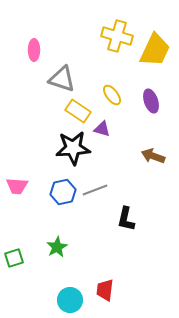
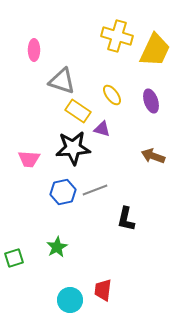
gray triangle: moved 2 px down
pink trapezoid: moved 12 px right, 27 px up
red trapezoid: moved 2 px left
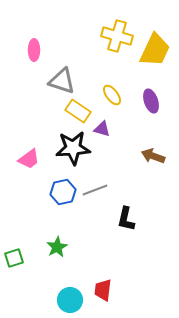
pink trapezoid: rotated 40 degrees counterclockwise
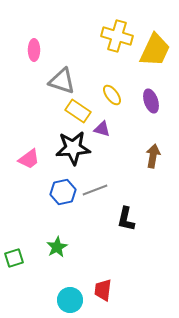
brown arrow: rotated 80 degrees clockwise
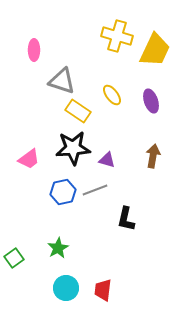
purple triangle: moved 5 px right, 31 px down
green star: moved 1 px right, 1 px down
green square: rotated 18 degrees counterclockwise
cyan circle: moved 4 px left, 12 px up
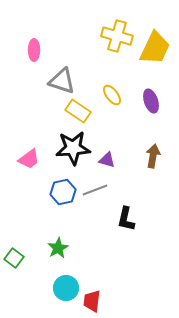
yellow trapezoid: moved 2 px up
green square: rotated 18 degrees counterclockwise
red trapezoid: moved 11 px left, 11 px down
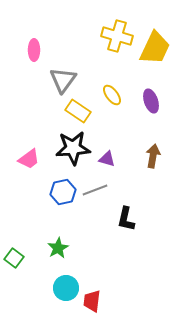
gray triangle: moved 1 px right, 1 px up; rotated 48 degrees clockwise
purple triangle: moved 1 px up
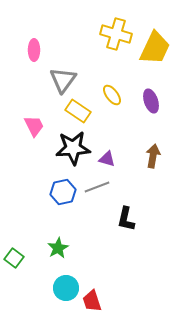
yellow cross: moved 1 px left, 2 px up
pink trapezoid: moved 5 px right, 33 px up; rotated 80 degrees counterclockwise
gray line: moved 2 px right, 3 px up
red trapezoid: rotated 25 degrees counterclockwise
